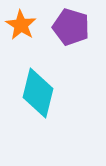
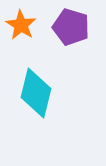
cyan diamond: moved 2 px left
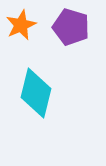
orange star: rotated 16 degrees clockwise
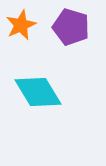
cyan diamond: moved 2 px right, 1 px up; rotated 45 degrees counterclockwise
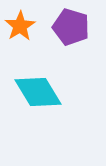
orange star: moved 1 px left, 1 px down; rotated 8 degrees counterclockwise
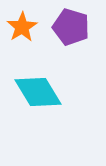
orange star: moved 2 px right, 1 px down
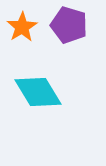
purple pentagon: moved 2 px left, 2 px up
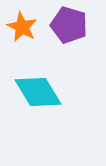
orange star: rotated 12 degrees counterclockwise
